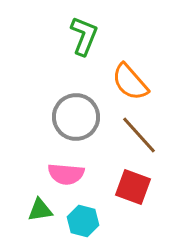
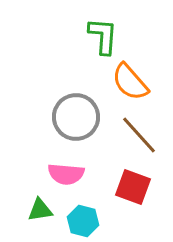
green L-shape: moved 19 px right; rotated 18 degrees counterclockwise
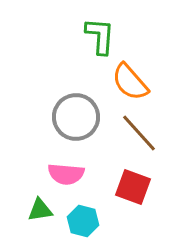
green L-shape: moved 3 px left
brown line: moved 2 px up
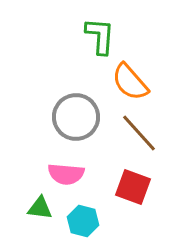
green triangle: moved 2 px up; rotated 16 degrees clockwise
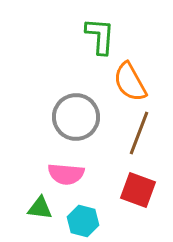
orange semicircle: rotated 12 degrees clockwise
brown line: rotated 63 degrees clockwise
red square: moved 5 px right, 3 px down
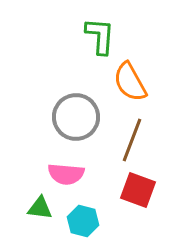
brown line: moved 7 px left, 7 px down
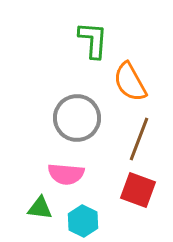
green L-shape: moved 7 px left, 4 px down
gray circle: moved 1 px right, 1 px down
brown line: moved 7 px right, 1 px up
cyan hexagon: rotated 12 degrees clockwise
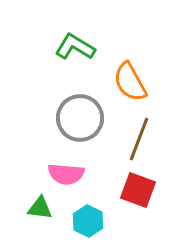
green L-shape: moved 18 px left, 7 px down; rotated 63 degrees counterclockwise
gray circle: moved 3 px right
cyan hexagon: moved 5 px right
